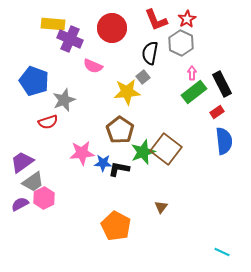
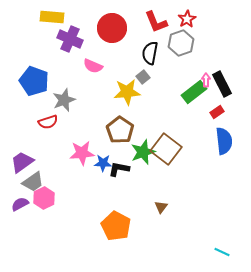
red L-shape: moved 2 px down
yellow rectangle: moved 1 px left, 7 px up
gray hexagon: rotated 15 degrees clockwise
pink arrow: moved 14 px right, 7 px down
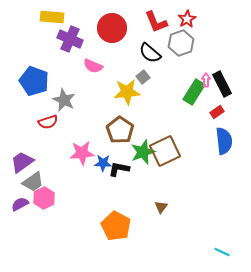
black semicircle: rotated 60 degrees counterclockwise
green rectangle: rotated 20 degrees counterclockwise
gray star: rotated 25 degrees counterclockwise
brown square: moved 1 px left, 2 px down; rotated 28 degrees clockwise
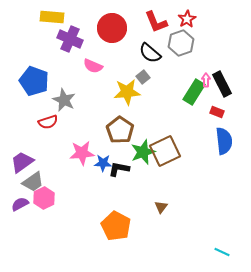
red rectangle: rotated 56 degrees clockwise
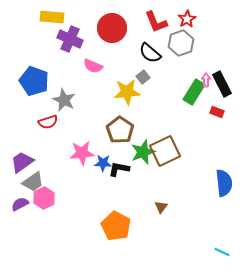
blue semicircle: moved 42 px down
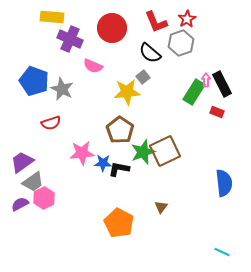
gray star: moved 2 px left, 11 px up
red semicircle: moved 3 px right, 1 px down
orange pentagon: moved 3 px right, 3 px up
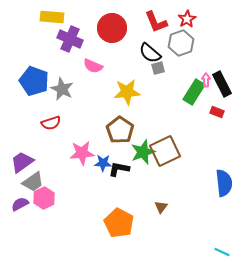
gray square: moved 15 px right, 9 px up; rotated 24 degrees clockwise
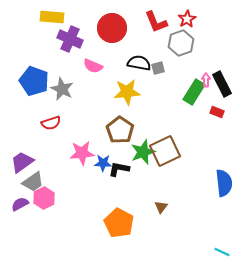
black semicircle: moved 11 px left, 10 px down; rotated 150 degrees clockwise
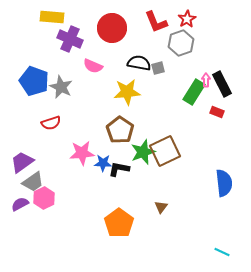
gray star: moved 1 px left, 2 px up
orange pentagon: rotated 8 degrees clockwise
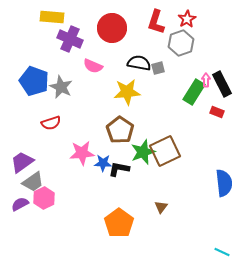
red L-shape: rotated 40 degrees clockwise
